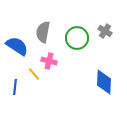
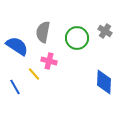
blue line: rotated 35 degrees counterclockwise
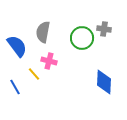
gray cross: moved 1 px left, 2 px up; rotated 24 degrees counterclockwise
green circle: moved 5 px right
blue semicircle: rotated 20 degrees clockwise
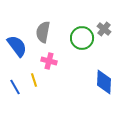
gray cross: rotated 32 degrees clockwise
yellow line: moved 6 px down; rotated 24 degrees clockwise
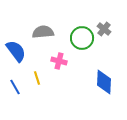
gray semicircle: rotated 75 degrees clockwise
blue semicircle: moved 1 px left, 5 px down
pink cross: moved 10 px right
yellow line: moved 3 px right, 2 px up
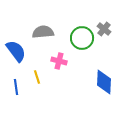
yellow line: moved 1 px up
blue line: moved 1 px right; rotated 21 degrees clockwise
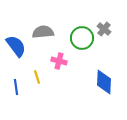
blue semicircle: moved 5 px up
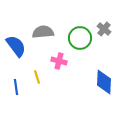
green circle: moved 2 px left
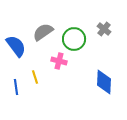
gray semicircle: rotated 30 degrees counterclockwise
green circle: moved 6 px left, 1 px down
yellow line: moved 2 px left
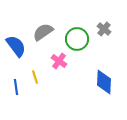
green circle: moved 3 px right
pink cross: rotated 21 degrees clockwise
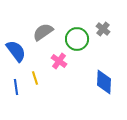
gray cross: moved 1 px left
blue semicircle: moved 5 px down
yellow line: moved 1 px down
